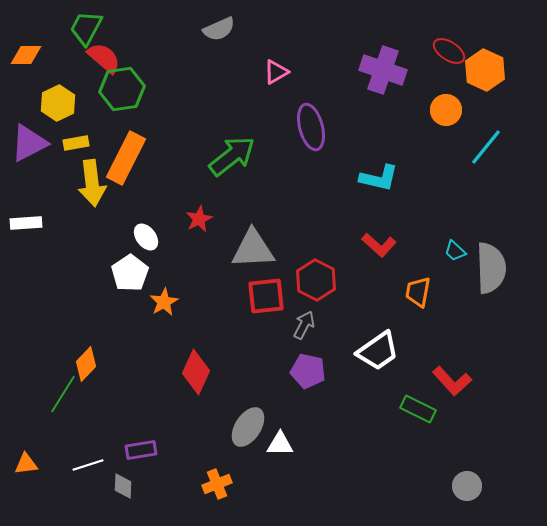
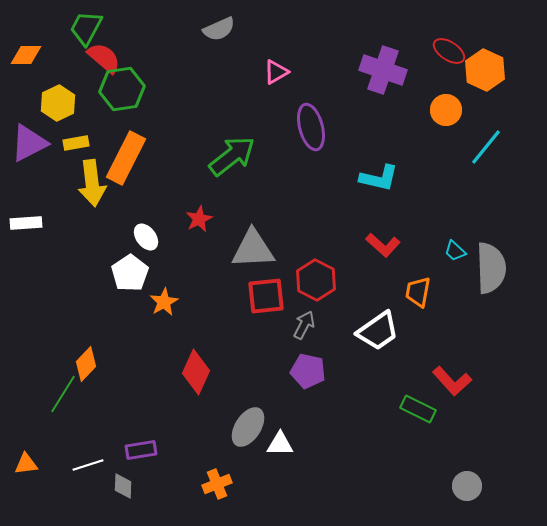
red L-shape at (379, 245): moved 4 px right
white trapezoid at (378, 351): moved 20 px up
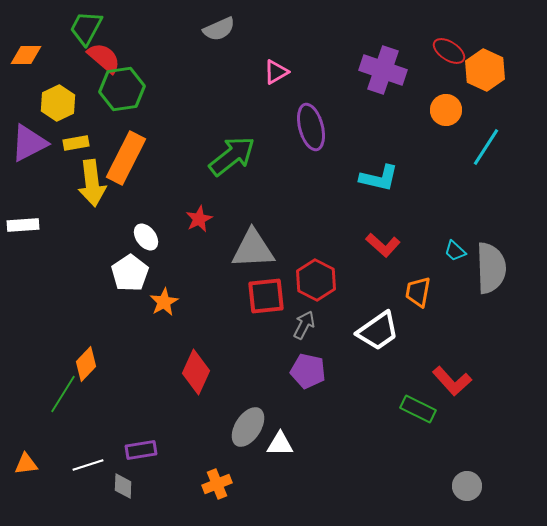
cyan line at (486, 147): rotated 6 degrees counterclockwise
white rectangle at (26, 223): moved 3 px left, 2 px down
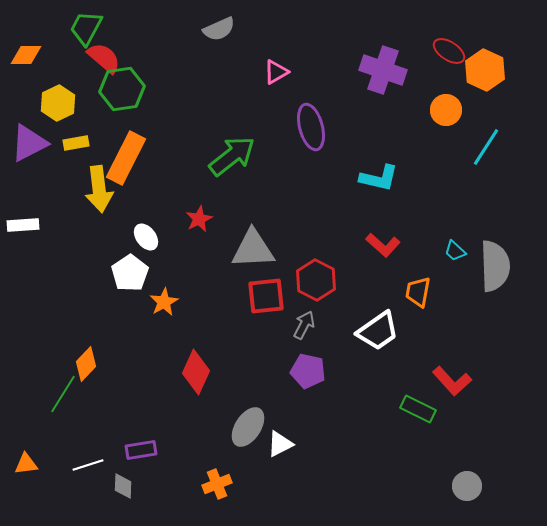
yellow arrow at (92, 183): moved 7 px right, 6 px down
gray semicircle at (491, 268): moved 4 px right, 2 px up
white triangle at (280, 444): rotated 28 degrees counterclockwise
